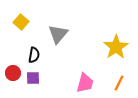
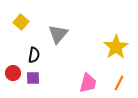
pink trapezoid: moved 3 px right
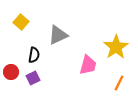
gray triangle: moved 1 px down; rotated 25 degrees clockwise
red circle: moved 2 px left, 1 px up
purple square: rotated 24 degrees counterclockwise
pink trapezoid: moved 18 px up
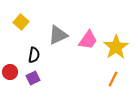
pink trapezoid: moved 25 px up; rotated 20 degrees clockwise
red circle: moved 1 px left
orange line: moved 6 px left, 4 px up
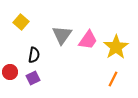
gray triangle: moved 4 px right; rotated 30 degrees counterclockwise
